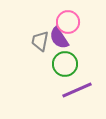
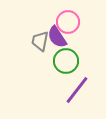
purple semicircle: moved 2 px left, 1 px up
green circle: moved 1 px right, 3 px up
purple line: rotated 28 degrees counterclockwise
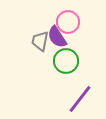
purple line: moved 3 px right, 9 px down
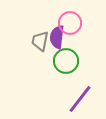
pink circle: moved 2 px right, 1 px down
purple semicircle: rotated 40 degrees clockwise
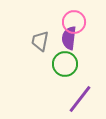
pink circle: moved 4 px right, 1 px up
purple semicircle: moved 12 px right, 1 px down
green circle: moved 1 px left, 3 px down
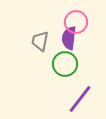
pink circle: moved 2 px right
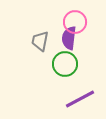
pink circle: moved 1 px left
purple line: rotated 24 degrees clockwise
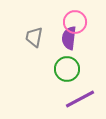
gray trapezoid: moved 6 px left, 4 px up
green circle: moved 2 px right, 5 px down
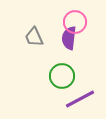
gray trapezoid: rotated 35 degrees counterclockwise
green circle: moved 5 px left, 7 px down
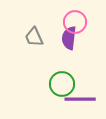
green circle: moved 8 px down
purple line: rotated 28 degrees clockwise
